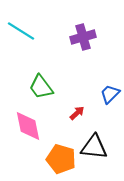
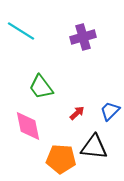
blue trapezoid: moved 17 px down
orange pentagon: rotated 12 degrees counterclockwise
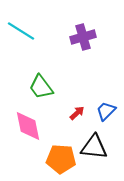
blue trapezoid: moved 4 px left
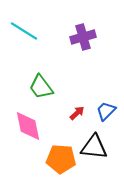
cyan line: moved 3 px right
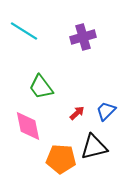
black triangle: rotated 20 degrees counterclockwise
